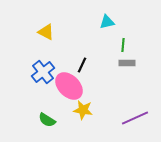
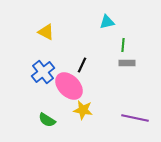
purple line: rotated 36 degrees clockwise
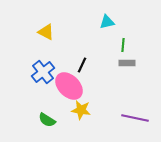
yellow star: moved 2 px left
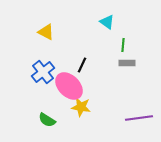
cyan triangle: rotated 49 degrees clockwise
yellow star: moved 3 px up
purple line: moved 4 px right; rotated 20 degrees counterclockwise
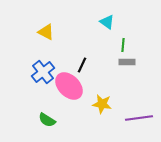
gray rectangle: moved 1 px up
yellow star: moved 21 px right, 3 px up
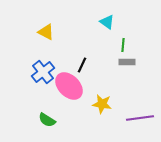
purple line: moved 1 px right
